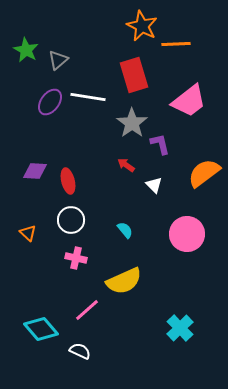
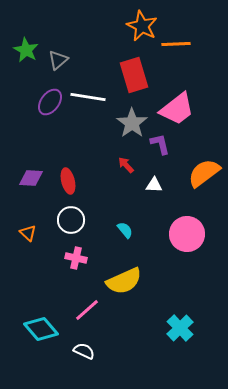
pink trapezoid: moved 12 px left, 8 px down
red arrow: rotated 12 degrees clockwise
purple diamond: moved 4 px left, 7 px down
white triangle: rotated 42 degrees counterclockwise
white semicircle: moved 4 px right
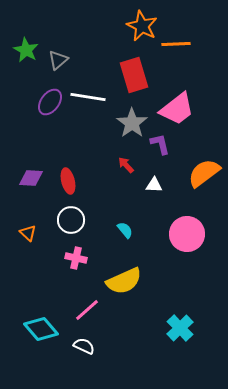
white semicircle: moved 5 px up
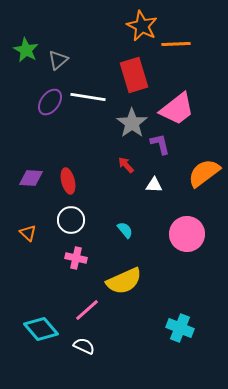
cyan cross: rotated 24 degrees counterclockwise
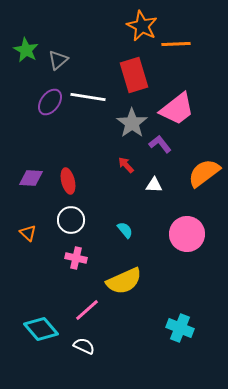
purple L-shape: rotated 25 degrees counterclockwise
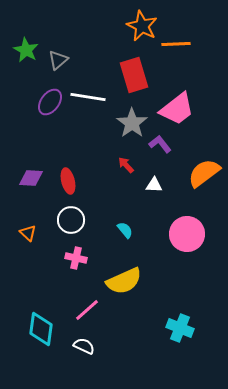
cyan diamond: rotated 48 degrees clockwise
